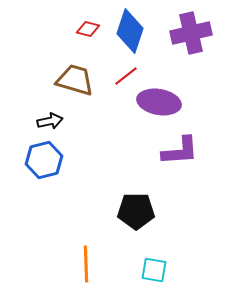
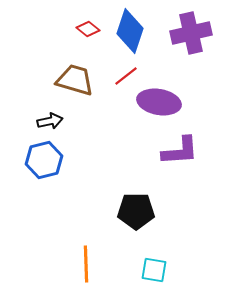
red diamond: rotated 25 degrees clockwise
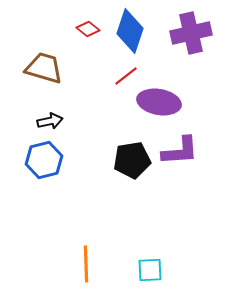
brown trapezoid: moved 31 px left, 12 px up
black pentagon: moved 4 px left, 51 px up; rotated 9 degrees counterclockwise
cyan square: moved 4 px left; rotated 12 degrees counterclockwise
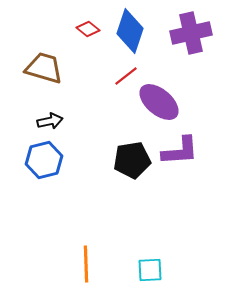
purple ellipse: rotated 30 degrees clockwise
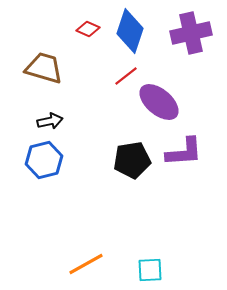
red diamond: rotated 15 degrees counterclockwise
purple L-shape: moved 4 px right, 1 px down
orange line: rotated 63 degrees clockwise
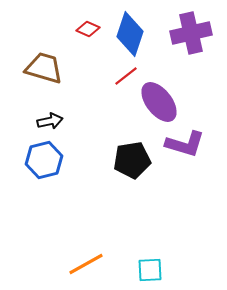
blue diamond: moved 3 px down
purple ellipse: rotated 12 degrees clockwise
purple L-shape: moved 1 px right, 8 px up; rotated 21 degrees clockwise
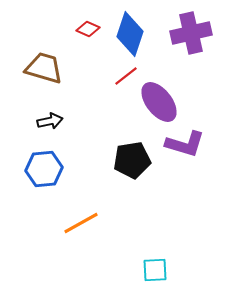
blue hexagon: moved 9 px down; rotated 9 degrees clockwise
orange line: moved 5 px left, 41 px up
cyan square: moved 5 px right
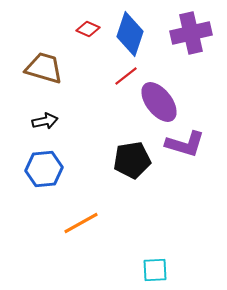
black arrow: moved 5 px left
